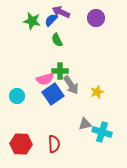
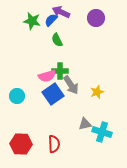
pink semicircle: moved 2 px right, 3 px up
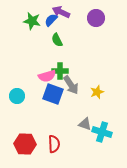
blue square: rotated 35 degrees counterclockwise
gray triangle: rotated 32 degrees clockwise
red hexagon: moved 4 px right
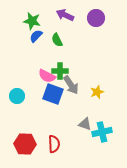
purple arrow: moved 4 px right, 3 px down
blue semicircle: moved 15 px left, 16 px down
pink semicircle: rotated 42 degrees clockwise
cyan cross: rotated 30 degrees counterclockwise
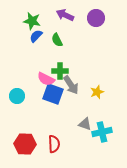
pink semicircle: moved 1 px left, 3 px down
